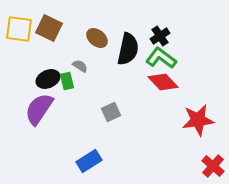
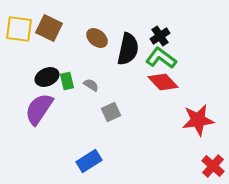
gray semicircle: moved 11 px right, 19 px down
black ellipse: moved 1 px left, 2 px up
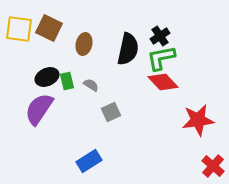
brown ellipse: moved 13 px left, 6 px down; rotated 65 degrees clockwise
green L-shape: rotated 48 degrees counterclockwise
